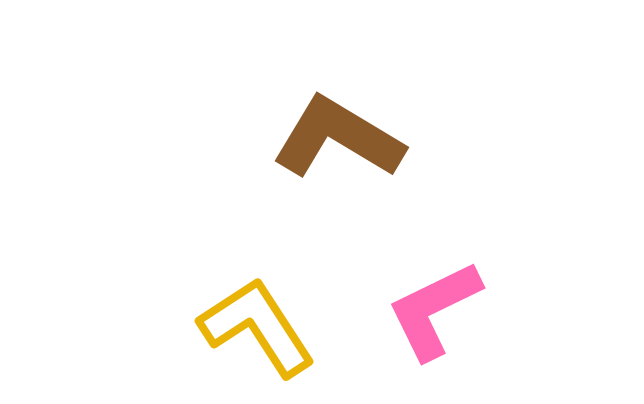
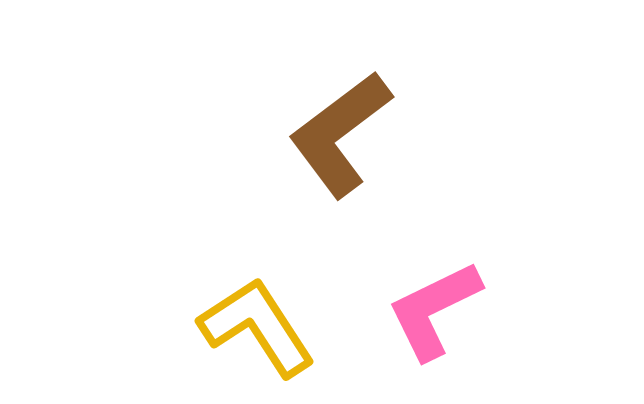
brown L-shape: moved 2 px right, 4 px up; rotated 68 degrees counterclockwise
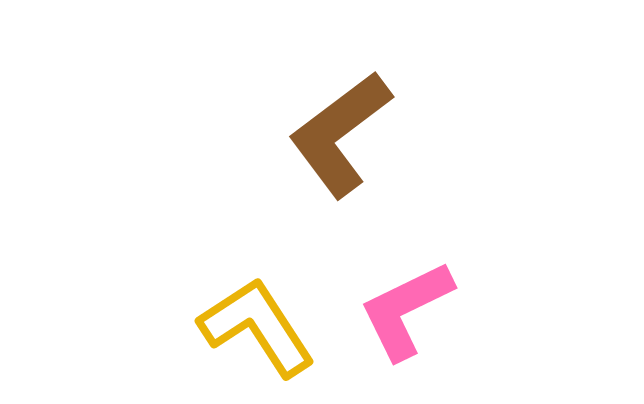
pink L-shape: moved 28 px left
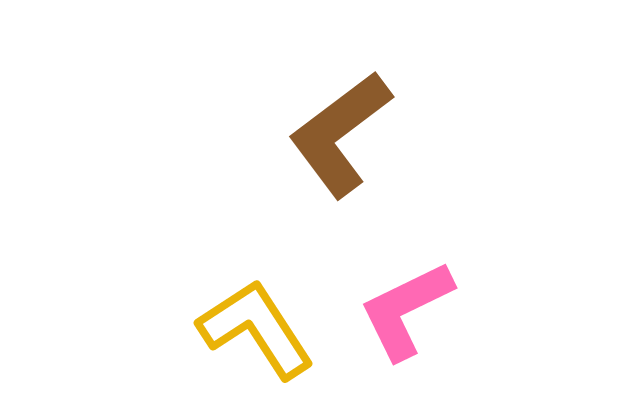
yellow L-shape: moved 1 px left, 2 px down
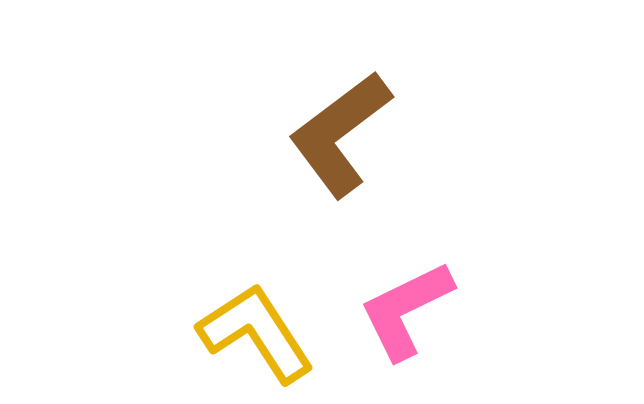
yellow L-shape: moved 4 px down
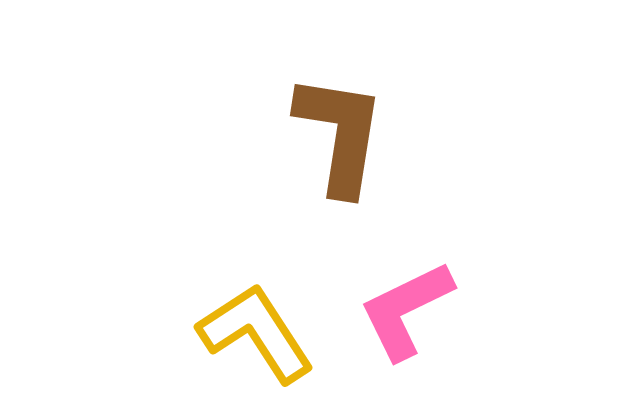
brown L-shape: rotated 136 degrees clockwise
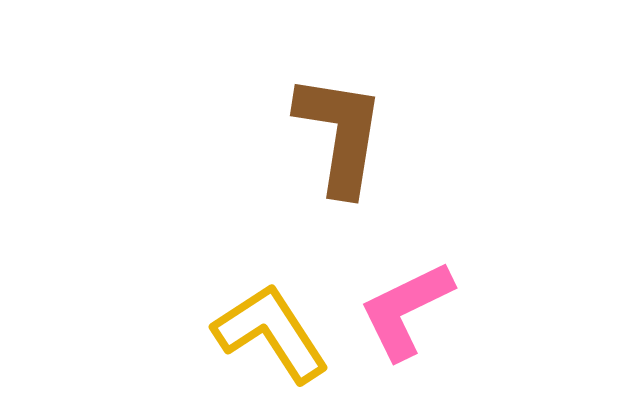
yellow L-shape: moved 15 px right
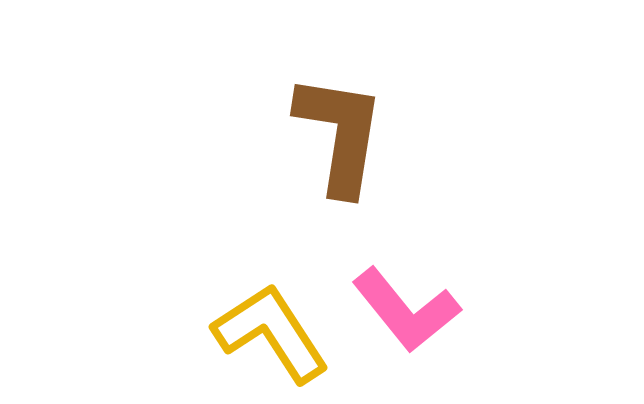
pink L-shape: rotated 103 degrees counterclockwise
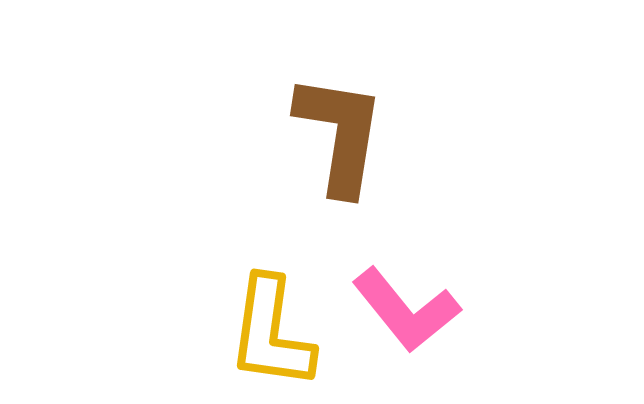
yellow L-shape: rotated 139 degrees counterclockwise
